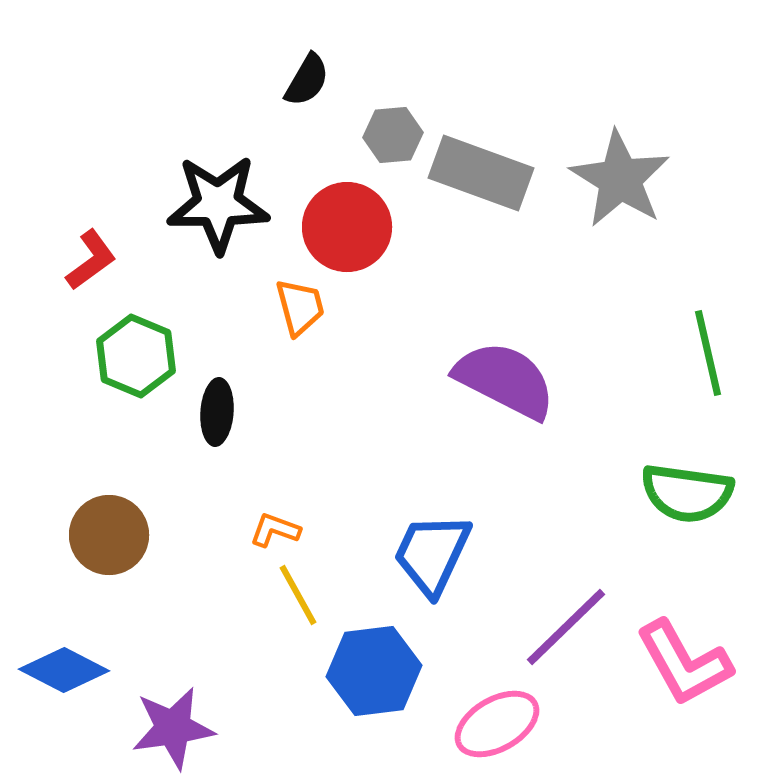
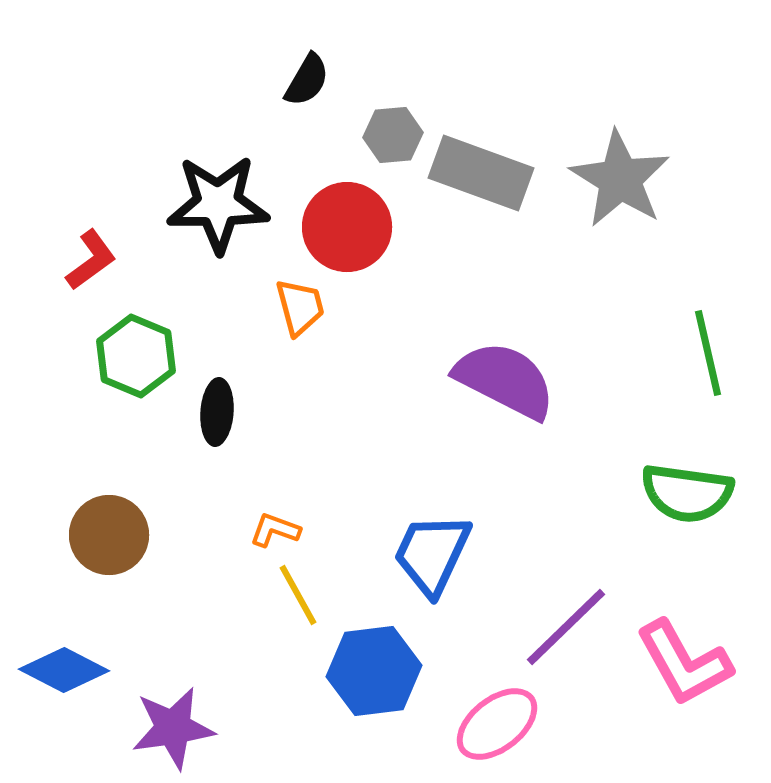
pink ellipse: rotated 8 degrees counterclockwise
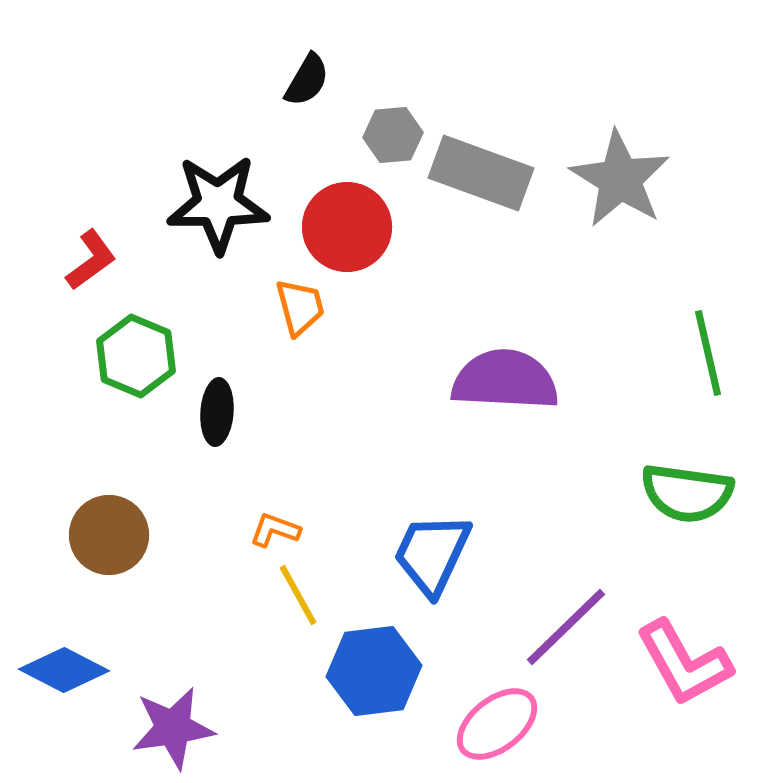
purple semicircle: rotated 24 degrees counterclockwise
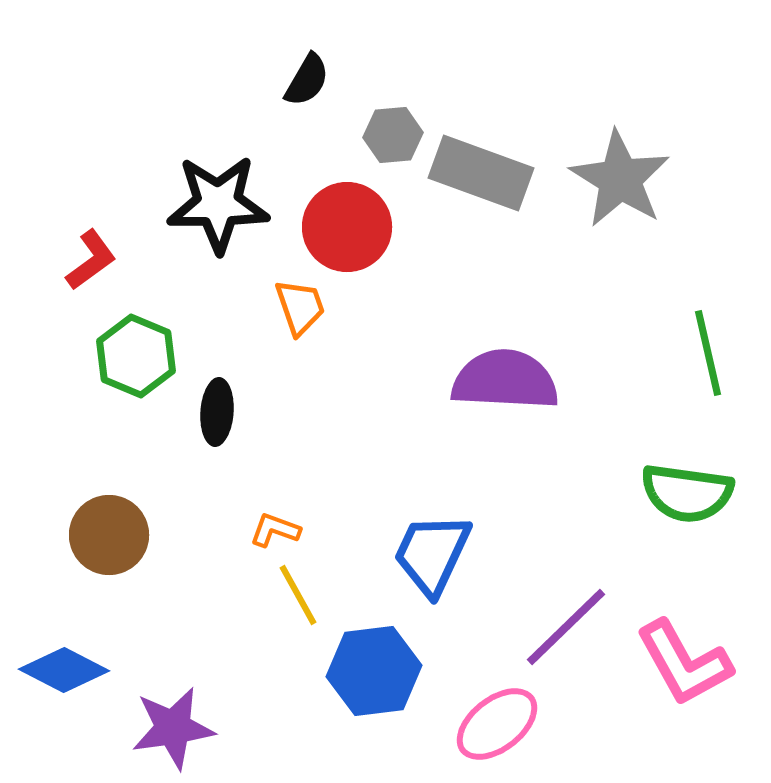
orange trapezoid: rotated 4 degrees counterclockwise
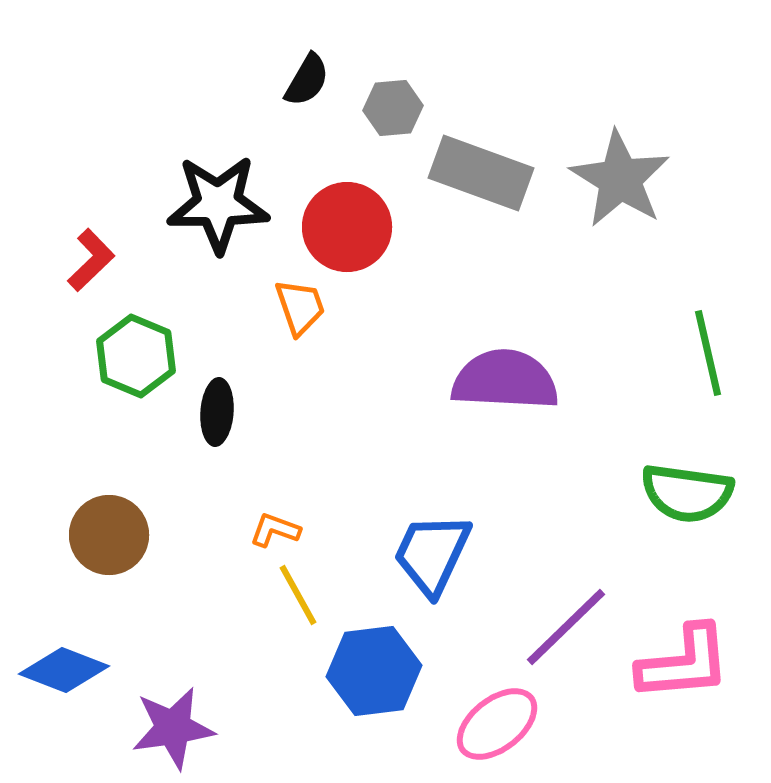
gray hexagon: moved 27 px up
red L-shape: rotated 8 degrees counterclockwise
pink L-shape: rotated 66 degrees counterclockwise
blue diamond: rotated 6 degrees counterclockwise
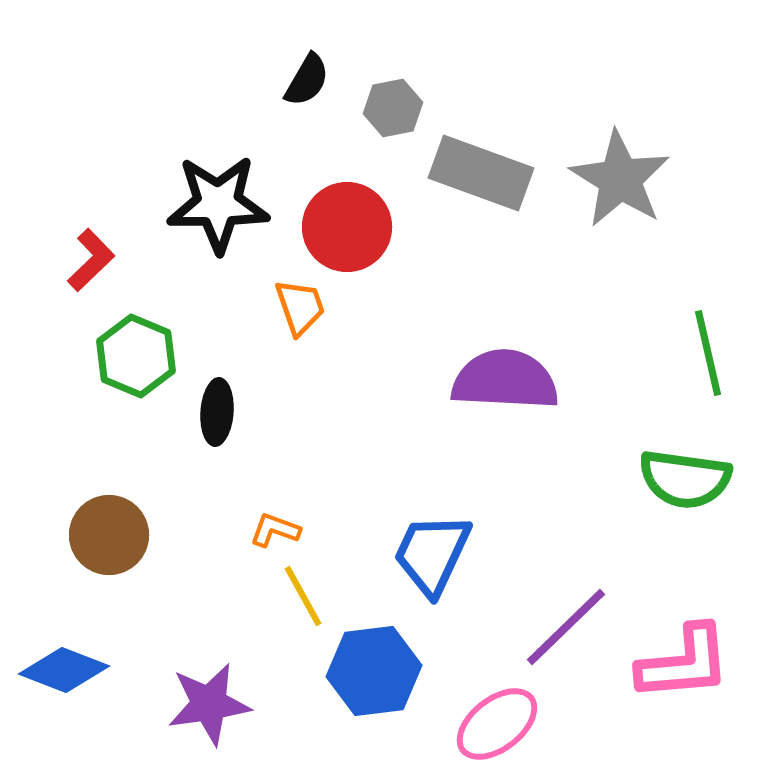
gray hexagon: rotated 6 degrees counterclockwise
green semicircle: moved 2 px left, 14 px up
yellow line: moved 5 px right, 1 px down
purple star: moved 36 px right, 24 px up
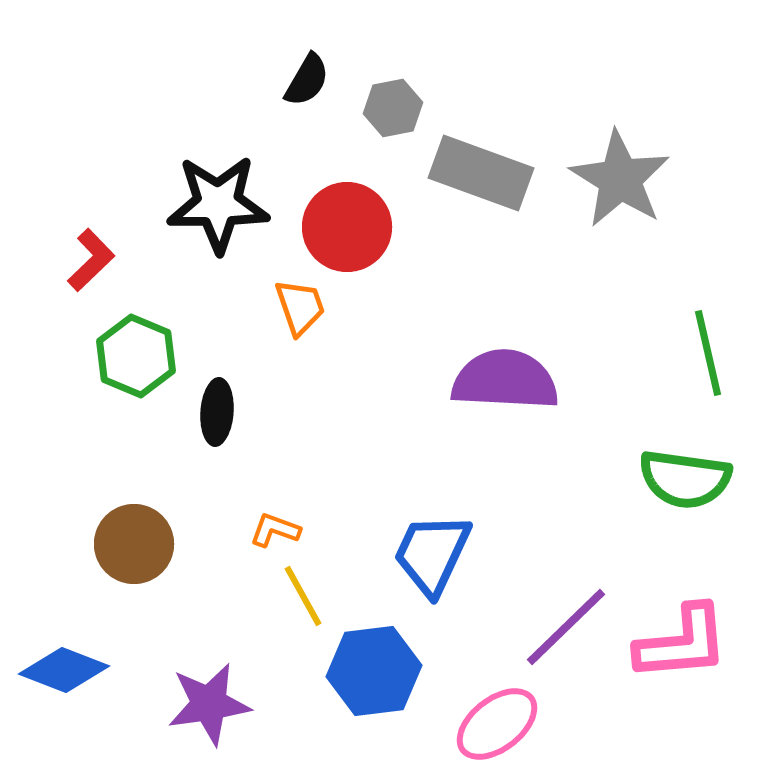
brown circle: moved 25 px right, 9 px down
pink L-shape: moved 2 px left, 20 px up
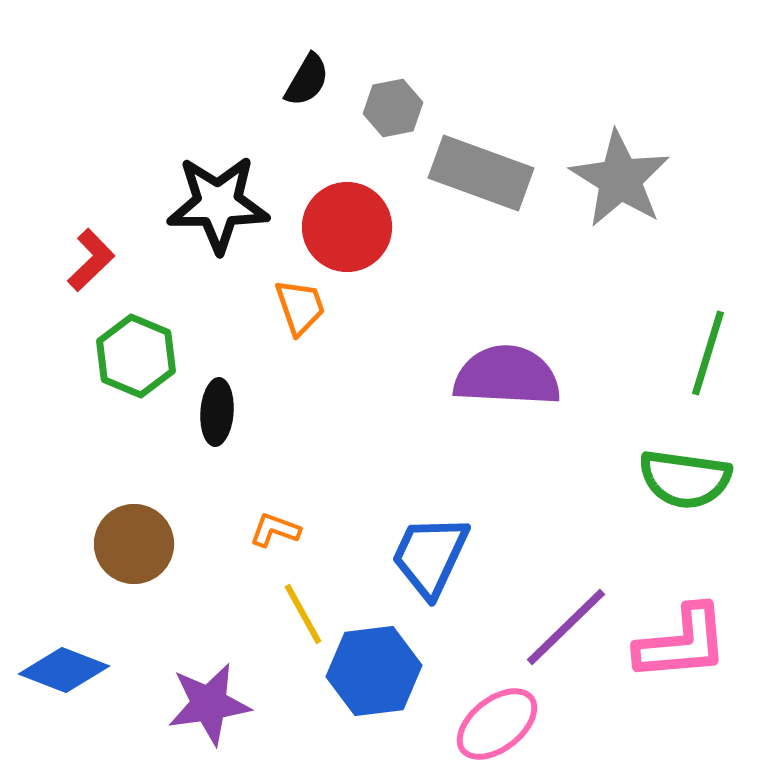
green line: rotated 30 degrees clockwise
purple semicircle: moved 2 px right, 4 px up
blue trapezoid: moved 2 px left, 2 px down
yellow line: moved 18 px down
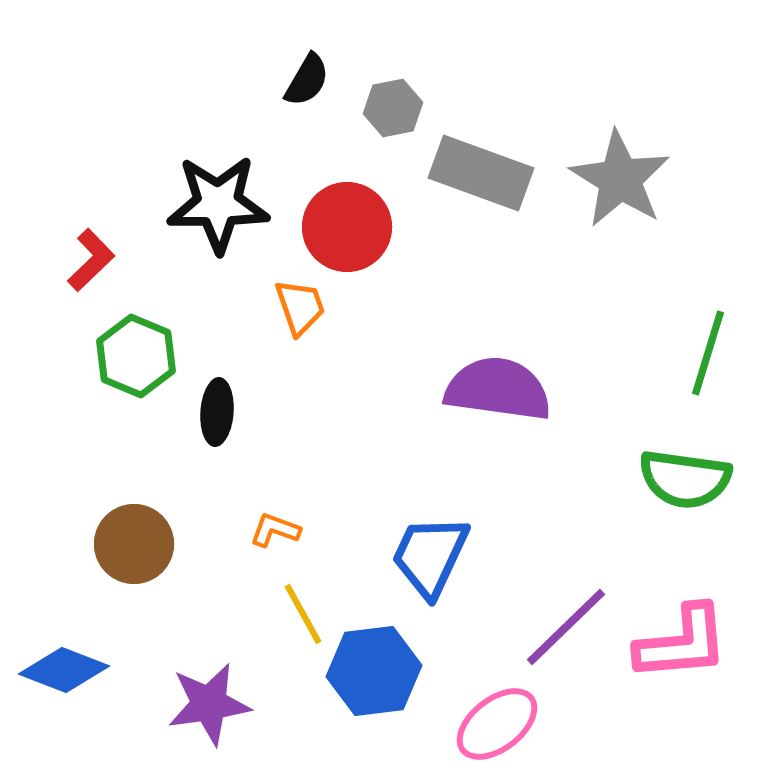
purple semicircle: moved 9 px left, 13 px down; rotated 5 degrees clockwise
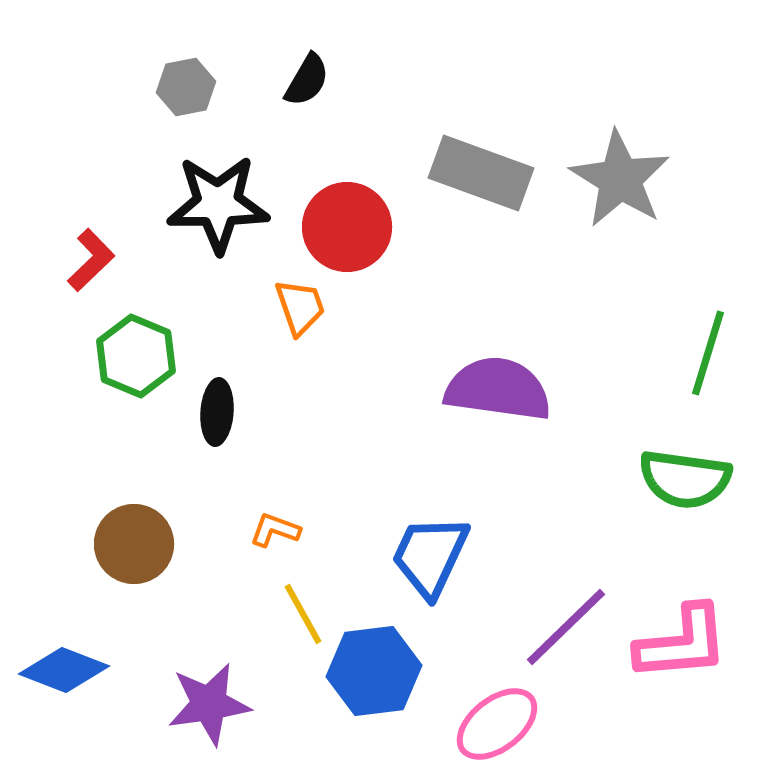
gray hexagon: moved 207 px left, 21 px up
